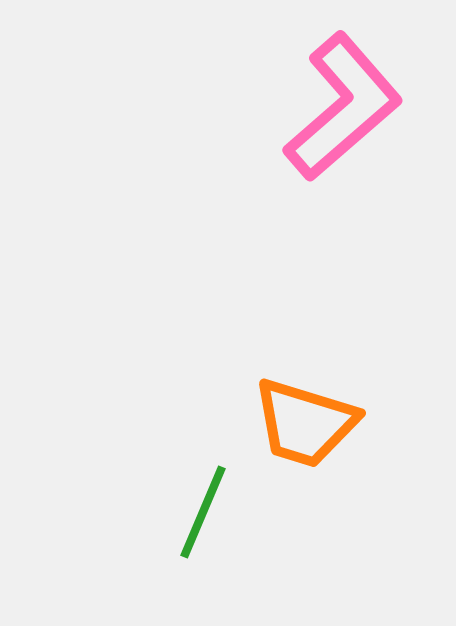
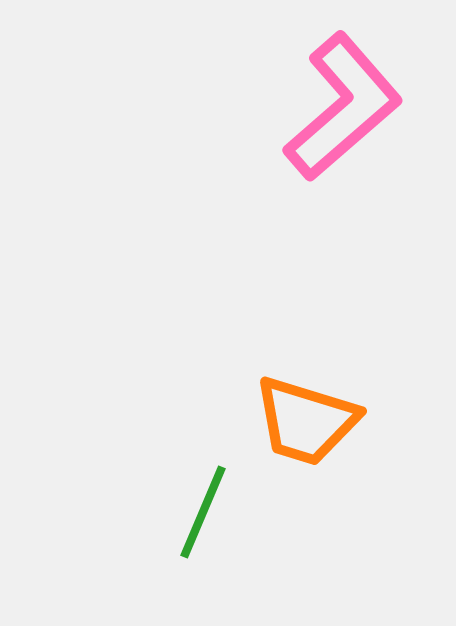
orange trapezoid: moved 1 px right, 2 px up
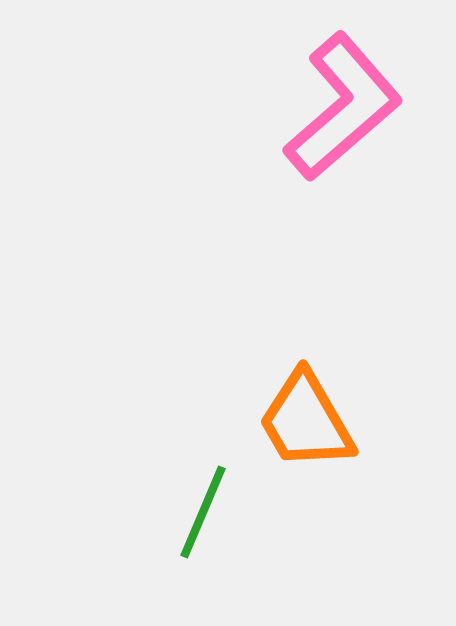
orange trapezoid: rotated 43 degrees clockwise
